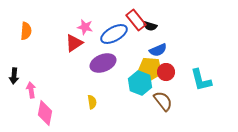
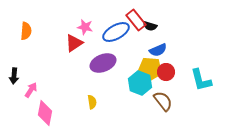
blue ellipse: moved 2 px right, 2 px up
pink arrow: rotated 42 degrees clockwise
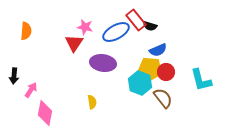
red triangle: rotated 24 degrees counterclockwise
purple ellipse: rotated 30 degrees clockwise
brown semicircle: moved 3 px up
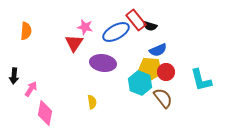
pink arrow: moved 1 px up
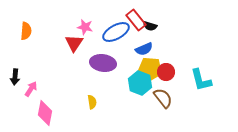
blue semicircle: moved 14 px left, 1 px up
black arrow: moved 1 px right, 1 px down
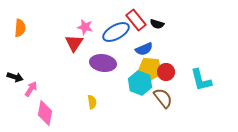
black semicircle: moved 7 px right, 2 px up
orange semicircle: moved 6 px left, 3 px up
black arrow: rotated 77 degrees counterclockwise
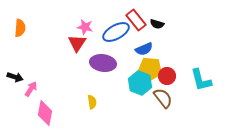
red triangle: moved 3 px right
red circle: moved 1 px right, 4 px down
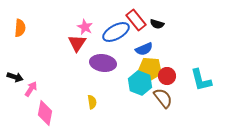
pink star: rotated 14 degrees clockwise
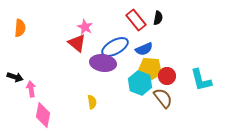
black semicircle: moved 1 px right, 6 px up; rotated 96 degrees counterclockwise
blue ellipse: moved 1 px left, 15 px down
red triangle: rotated 24 degrees counterclockwise
pink arrow: rotated 42 degrees counterclockwise
pink diamond: moved 2 px left, 2 px down
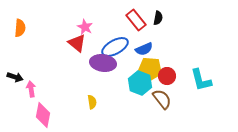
brown semicircle: moved 1 px left, 1 px down
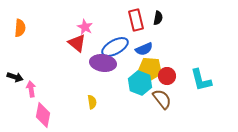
red rectangle: rotated 25 degrees clockwise
